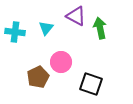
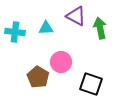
cyan triangle: rotated 49 degrees clockwise
brown pentagon: rotated 15 degrees counterclockwise
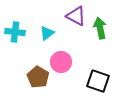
cyan triangle: moved 1 px right, 5 px down; rotated 35 degrees counterclockwise
black square: moved 7 px right, 3 px up
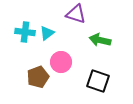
purple triangle: moved 2 px up; rotated 10 degrees counterclockwise
green arrow: moved 12 px down; rotated 65 degrees counterclockwise
cyan cross: moved 10 px right
brown pentagon: rotated 20 degrees clockwise
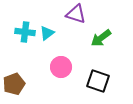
green arrow: moved 1 px right, 2 px up; rotated 50 degrees counterclockwise
pink circle: moved 5 px down
brown pentagon: moved 24 px left, 7 px down
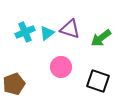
purple triangle: moved 6 px left, 15 px down
cyan cross: rotated 30 degrees counterclockwise
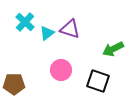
cyan cross: moved 10 px up; rotated 24 degrees counterclockwise
green arrow: moved 12 px right, 11 px down; rotated 10 degrees clockwise
pink circle: moved 3 px down
brown pentagon: rotated 20 degrees clockwise
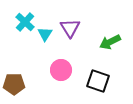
purple triangle: moved 1 px up; rotated 40 degrees clockwise
cyan triangle: moved 2 px left, 1 px down; rotated 21 degrees counterclockwise
green arrow: moved 3 px left, 7 px up
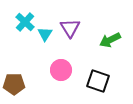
green arrow: moved 2 px up
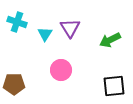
cyan cross: moved 8 px left; rotated 24 degrees counterclockwise
black square: moved 16 px right, 5 px down; rotated 25 degrees counterclockwise
